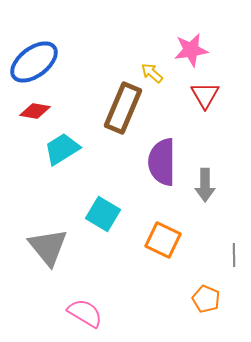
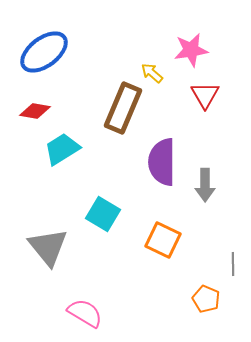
blue ellipse: moved 10 px right, 10 px up
gray line: moved 1 px left, 9 px down
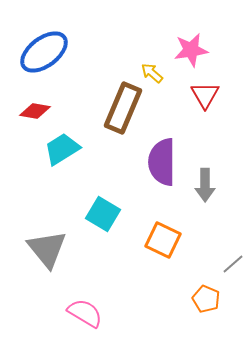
gray triangle: moved 1 px left, 2 px down
gray line: rotated 50 degrees clockwise
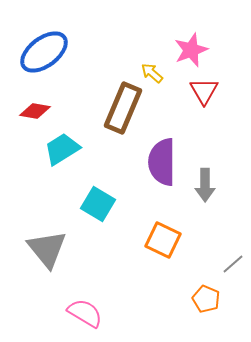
pink star: rotated 12 degrees counterclockwise
red triangle: moved 1 px left, 4 px up
cyan square: moved 5 px left, 10 px up
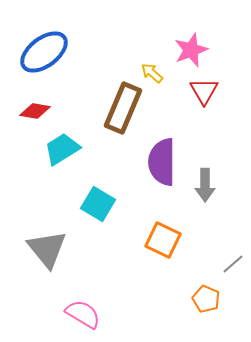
pink semicircle: moved 2 px left, 1 px down
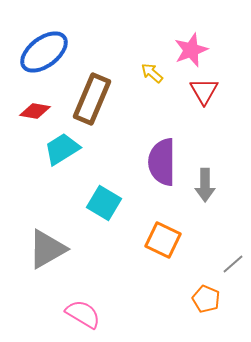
brown rectangle: moved 31 px left, 9 px up
cyan square: moved 6 px right, 1 px up
gray triangle: rotated 39 degrees clockwise
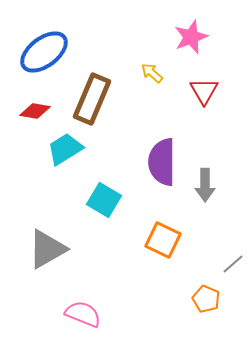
pink star: moved 13 px up
cyan trapezoid: moved 3 px right
cyan square: moved 3 px up
pink semicircle: rotated 9 degrees counterclockwise
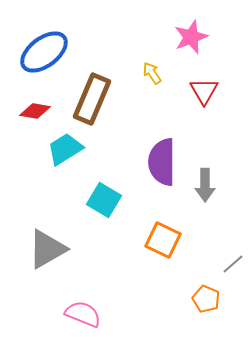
yellow arrow: rotated 15 degrees clockwise
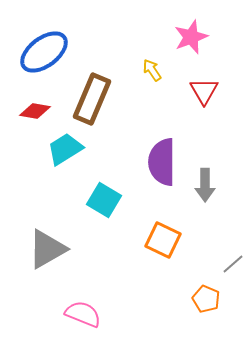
yellow arrow: moved 3 px up
